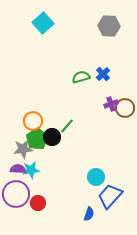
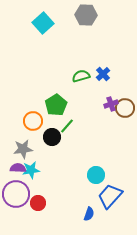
gray hexagon: moved 23 px left, 11 px up
green semicircle: moved 1 px up
green pentagon: moved 19 px right, 34 px up
purple semicircle: moved 1 px up
cyan circle: moved 2 px up
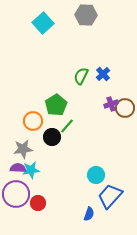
green semicircle: rotated 48 degrees counterclockwise
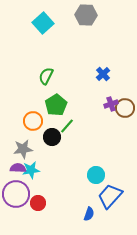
green semicircle: moved 35 px left
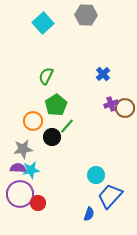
purple circle: moved 4 px right
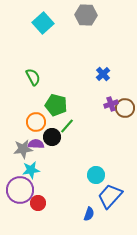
green semicircle: moved 13 px left, 1 px down; rotated 126 degrees clockwise
green pentagon: rotated 25 degrees counterclockwise
orange circle: moved 3 px right, 1 px down
purple semicircle: moved 18 px right, 24 px up
purple circle: moved 4 px up
